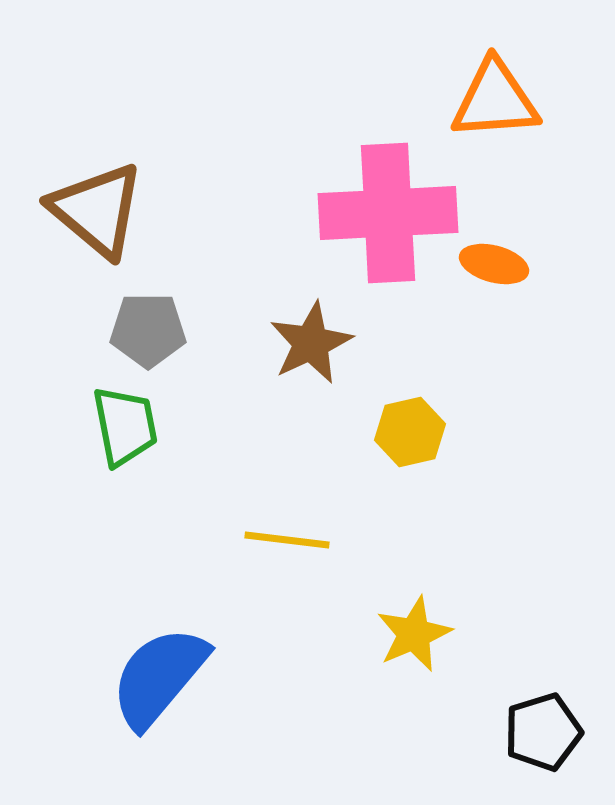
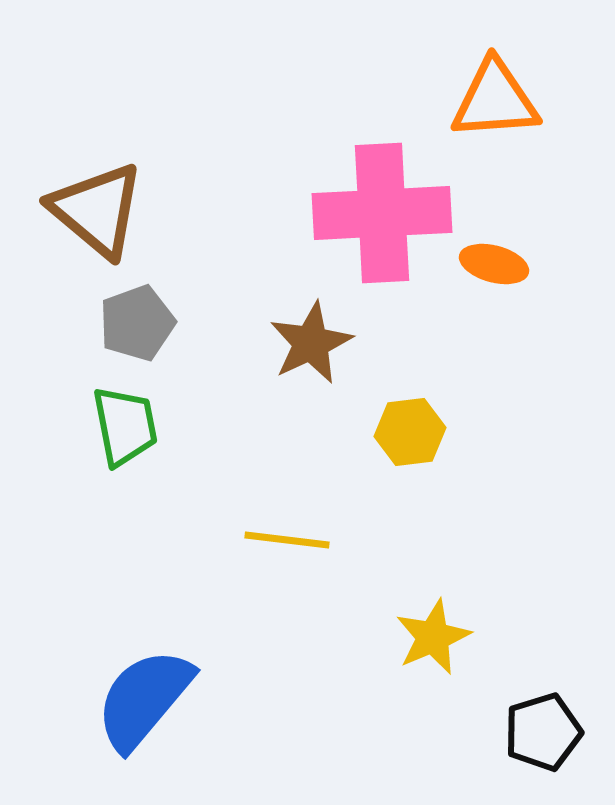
pink cross: moved 6 px left
gray pentagon: moved 11 px left, 7 px up; rotated 20 degrees counterclockwise
yellow hexagon: rotated 6 degrees clockwise
yellow star: moved 19 px right, 3 px down
blue semicircle: moved 15 px left, 22 px down
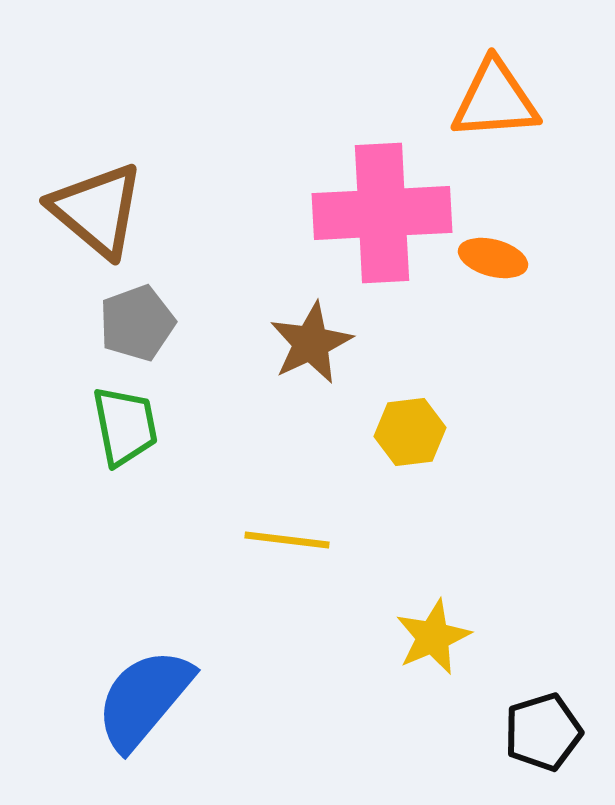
orange ellipse: moved 1 px left, 6 px up
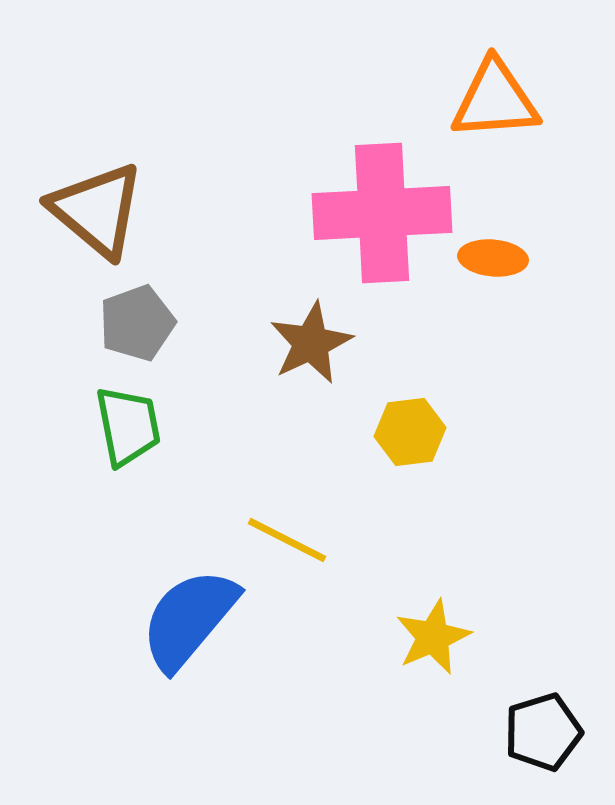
orange ellipse: rotated 10 degrees counterclockwise
green trapezoid: moved 3 px right
yellow line: rotated 20 degrees clockwise
blue semicircle: moved 45 px right, 80 px up
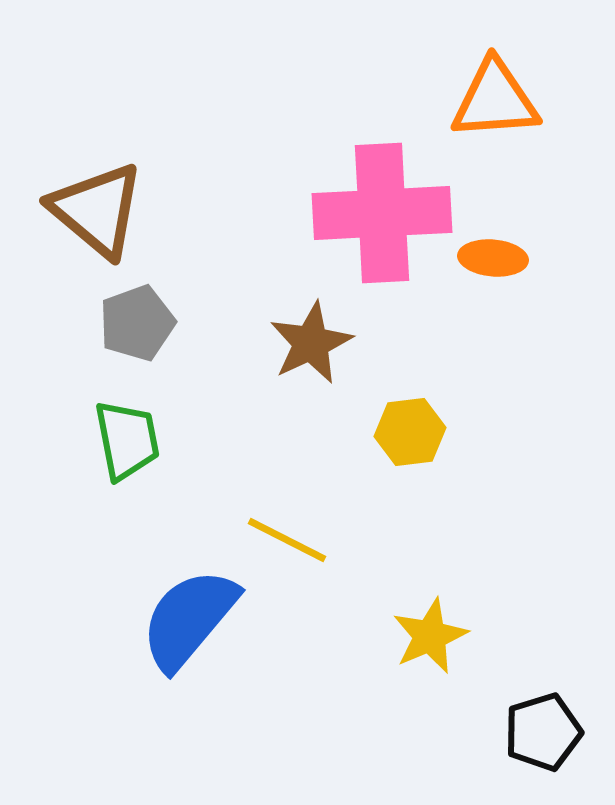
green trapezoid: moved 1 px left, 14 px down
yellow star: moved 3 px left, 1 px up
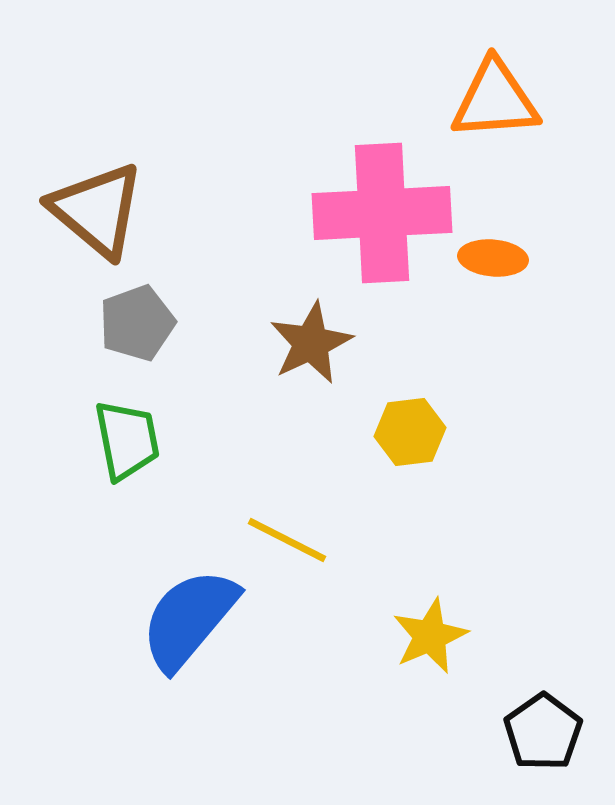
black pentagon: rotated 18 degrees counterclockwise
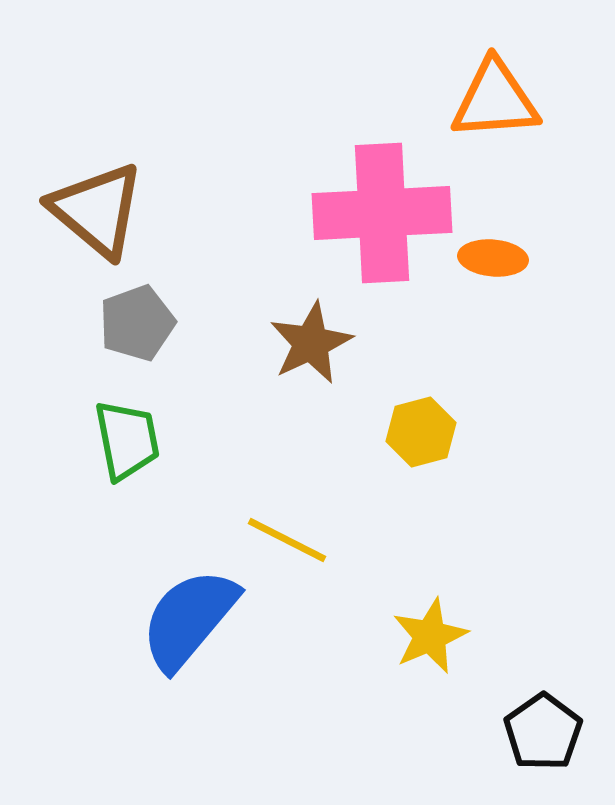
yellow hexagon: moved 11 px right; rotated 8 degrees counterclockwise
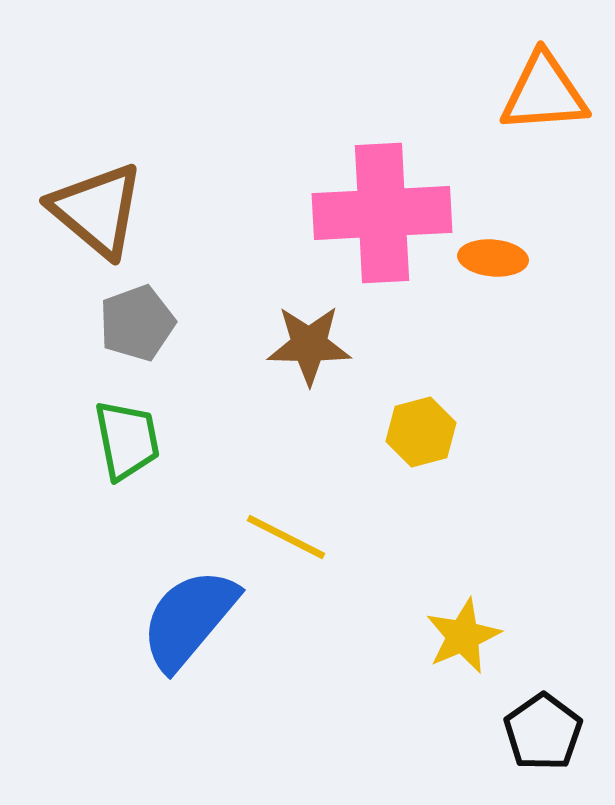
orange triangle: moved 49 px right, 7 px up
brown star: moved 2 px left, 2 px down; rotated 26 degrees clockwise
yellow line: moved 1 px left, 3 px up
yellow star: moved 33 px right
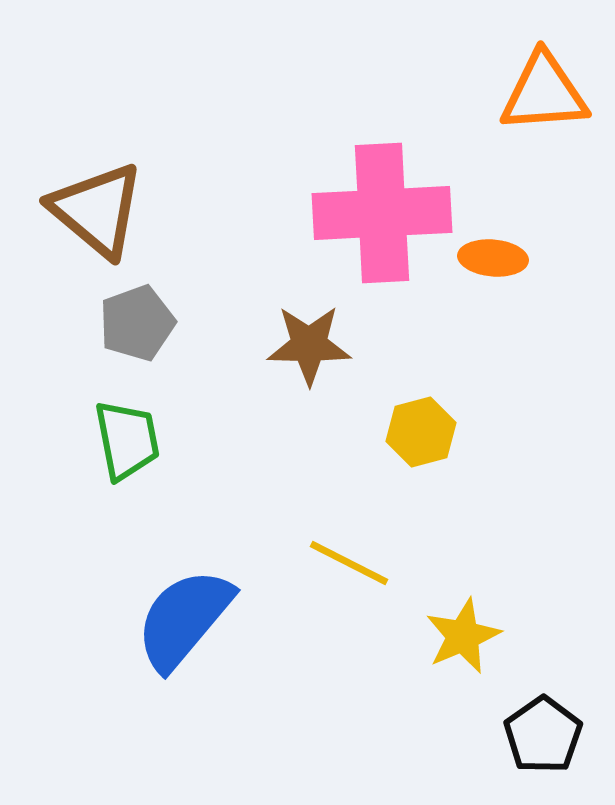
yellow line: moved 63 px right, 26 px down
blue semicircle: moved 5 px left
black pentagon: moved 3 px down
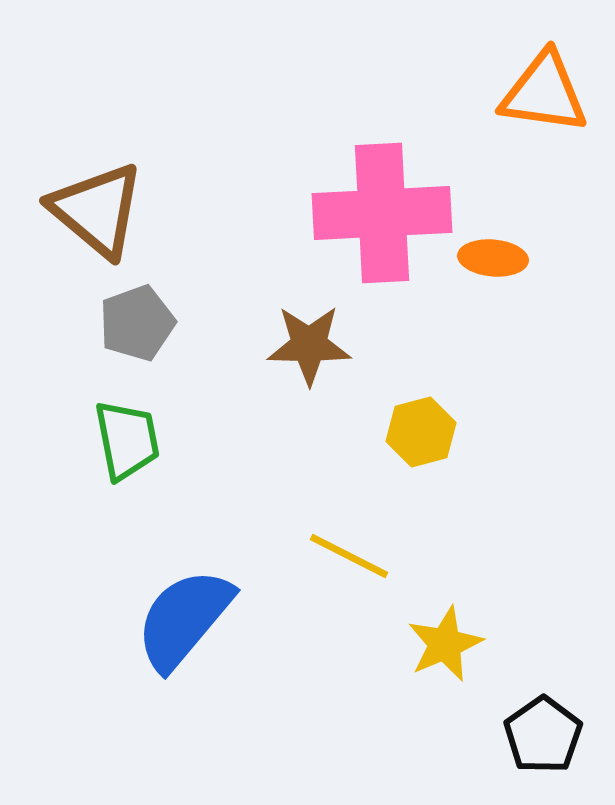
orange triangle: rotated 12 degrees clockwise
yellow line: moved 7 px up
yellow star: moved 18 px left, 8 px down
